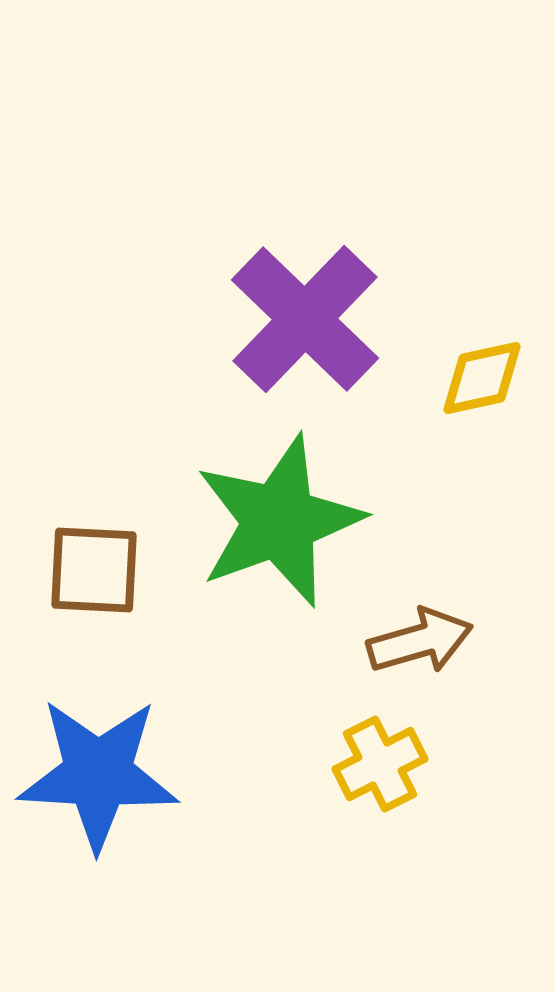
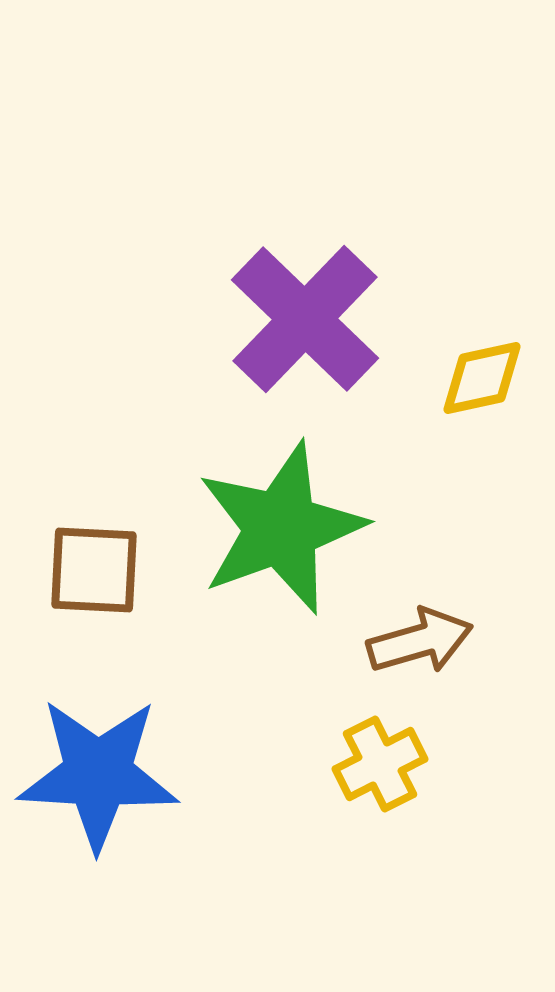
green star: moved 2 px right, 7 px down
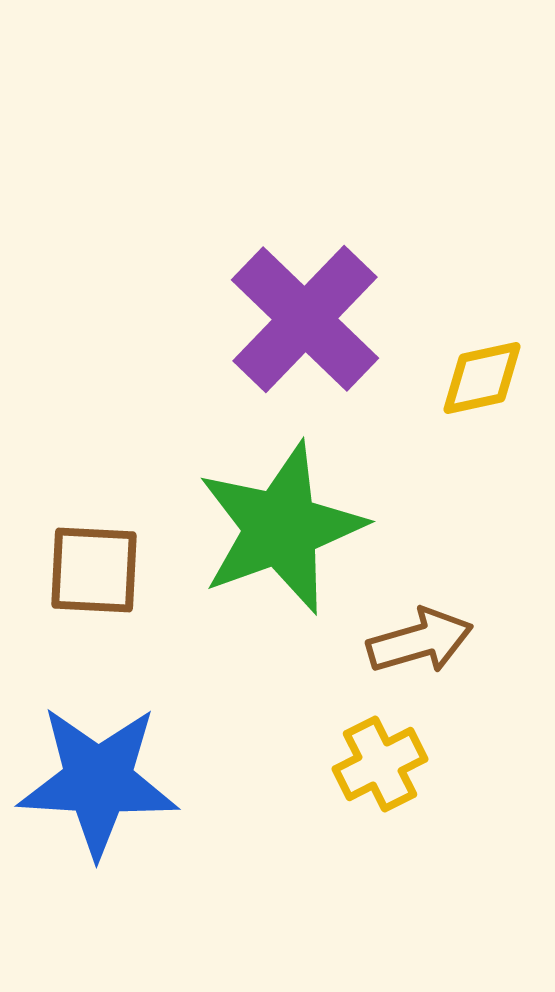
blue star: moved 7 px down
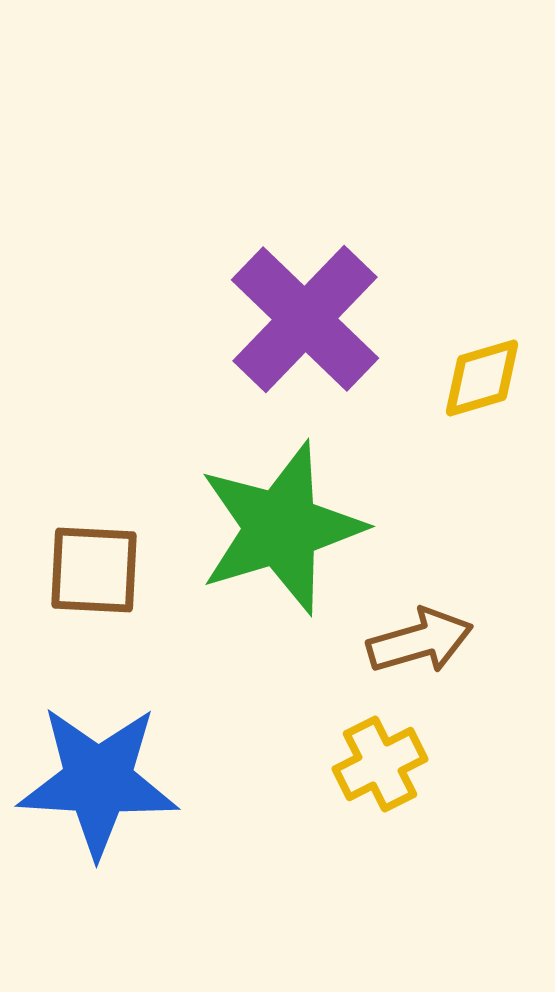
yellow diamond: rotated 4 degrees counterclockwise
green star: rotated 3 degrees clockwise
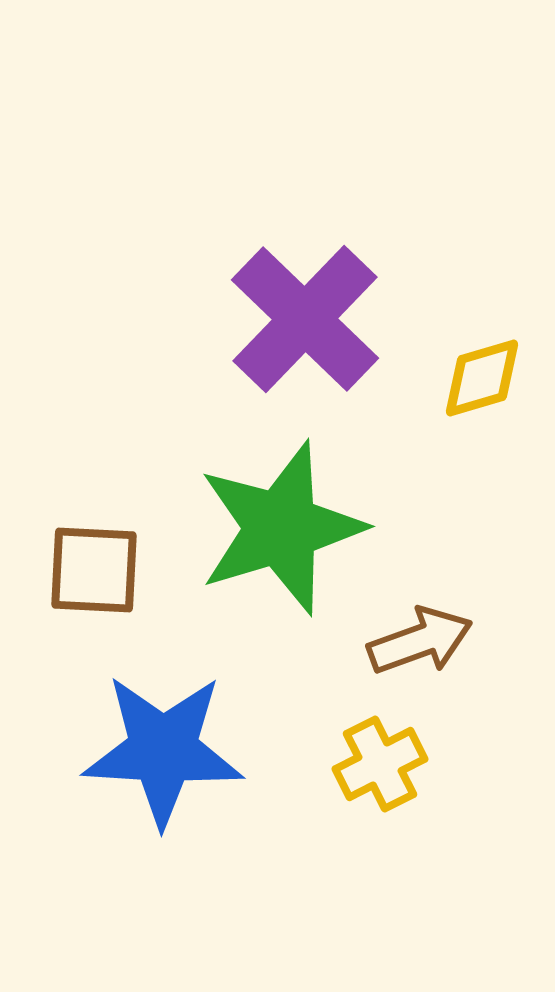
brown arrow: rotated 4 degrees counterclockwise
blue star: moved 65 px right, 31 px up
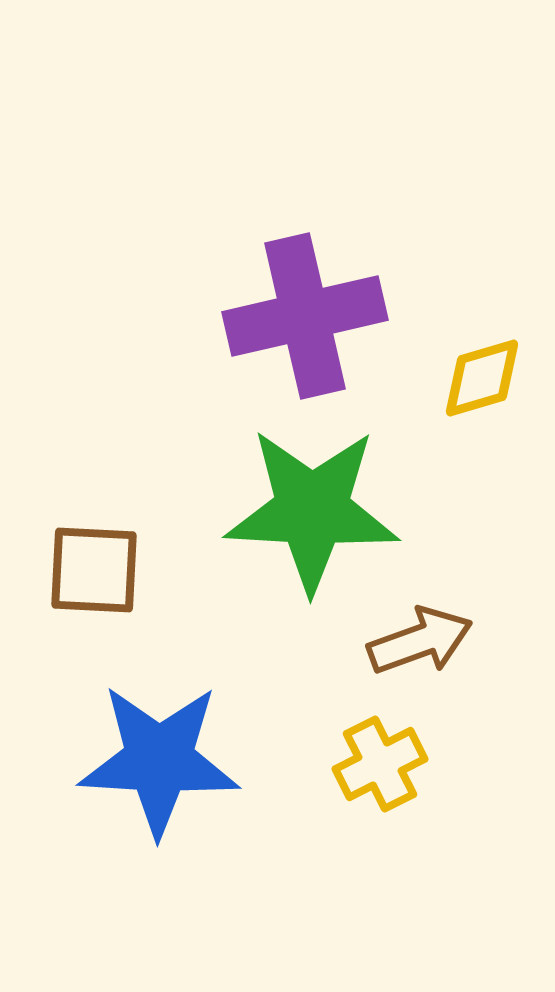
purple cross: moved 3 px up; rotated 33 degrees clockwise
green star: moved 31 px right, 18 px up; rotated 20 degrees clockwise
blue star: moved 4 px left, 10 px down
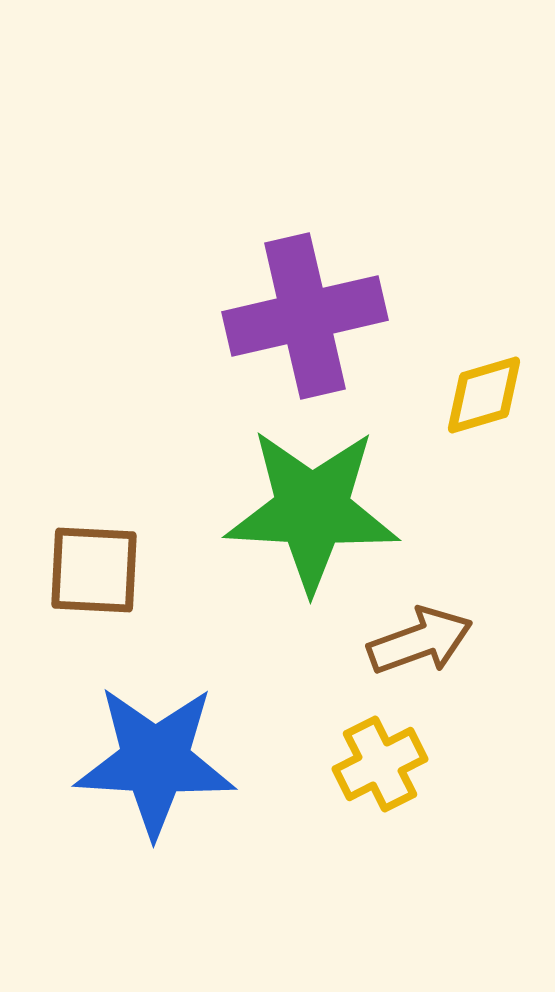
yellow diamond: moved 2 px right, 17 px down
blue star: moved 4 px left, 1 px down
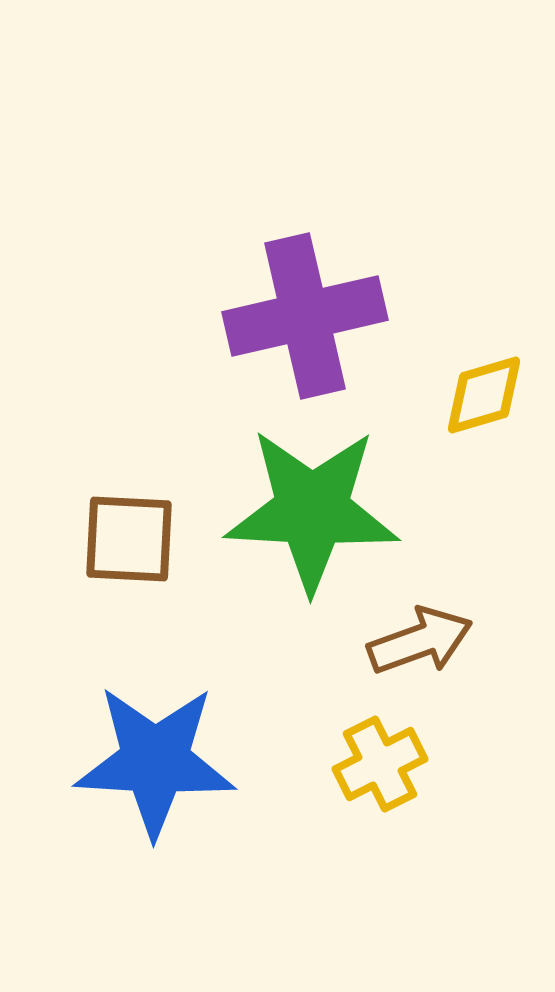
brown square: moved 35 px right, 31 px up
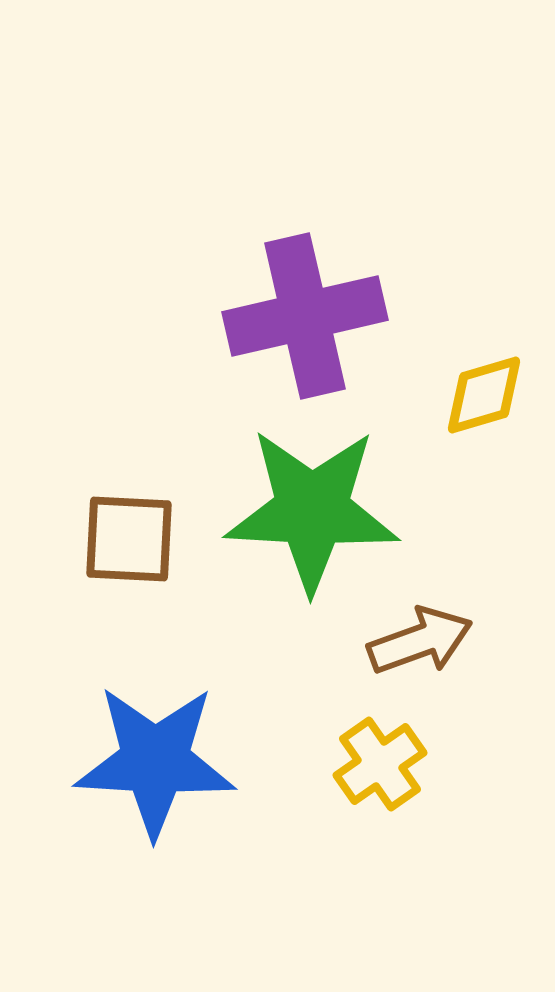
yellow cross: rotated 8 degrees counterclockwise
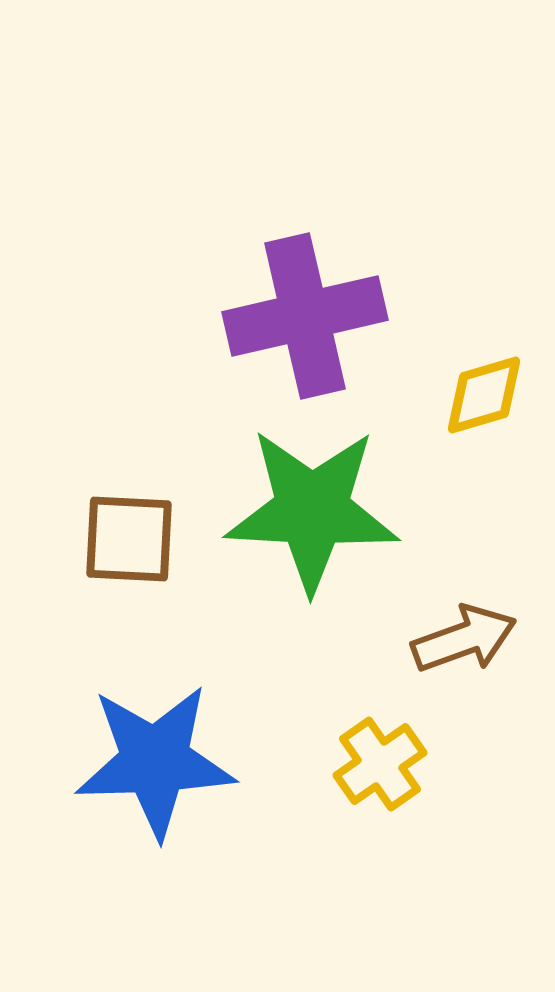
brown arrow: moved 44 px right, 2 px up
blue star: rotated 5 degrees counterclockwise
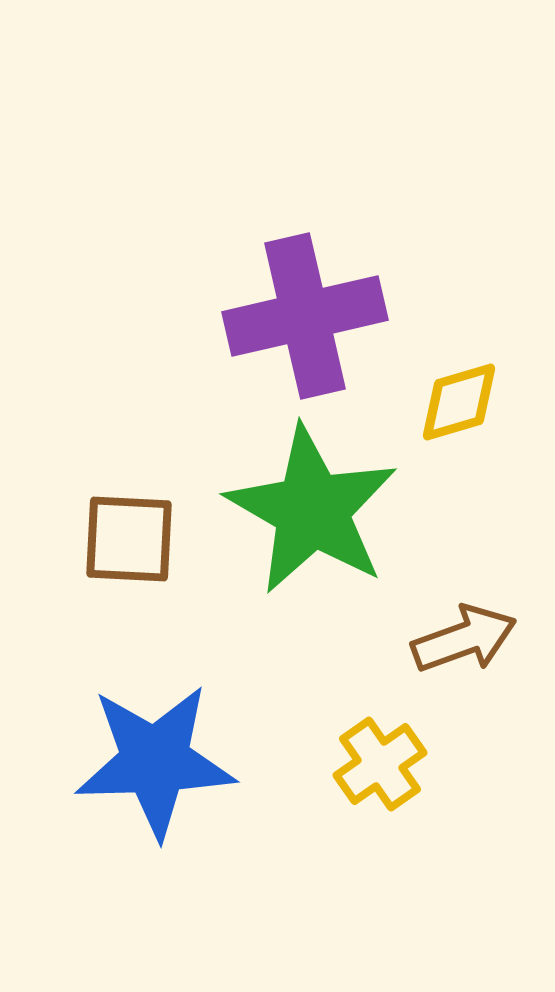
yellow diamond: moved 25 px left, 7 px down
green star: rotated 27 degrees clockwise
